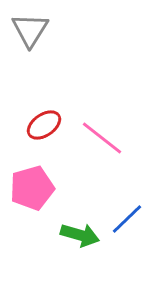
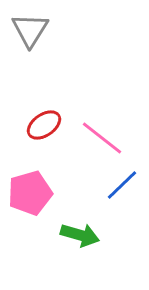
pink pentagon: moved 2 px left, 5 px down
blue line: moved 5 px left, 34 px up
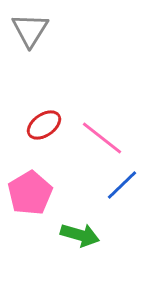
pink pentagon: rotated 15 degrees counterclockwise
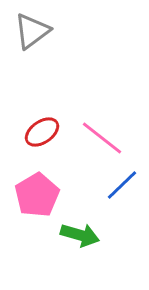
gray triangle: moved 2 px right, 1 px down; rotated 21 degrees clockwise
red ellipse: moved 2 px left, 7 px down
pink pentagon: moved 7 px right, 2 px down
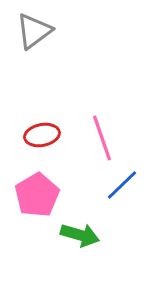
gray triangle: moved 2 px right
red ellipse: moved 3 px down; rotated 24 degrees clockwise
pink line: rotated 33 degrees clockwise
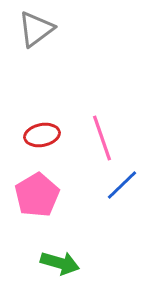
gray triangle: moved 2 px right, 2 px up
green arrow: moved 20 px left, 28 px down
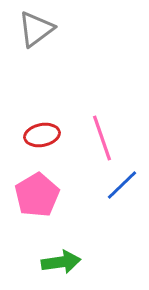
green arrow: moved 1 px right, 1 px up; rotated 24 degrees counterclockwise
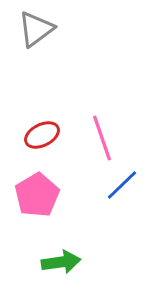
red ellipse: rotated 16 degrees counterclockwise
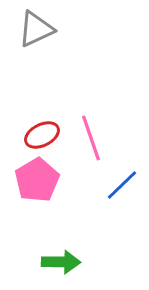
gray triangle: rotated 12 degrees clockwise
pink line: moved 11 px left
pink pentagon: moved 15 px up
green arrow: rotated 9 degrees clockwise
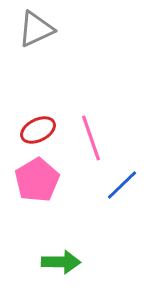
red ellipse: moved 4 px left, 5 px up
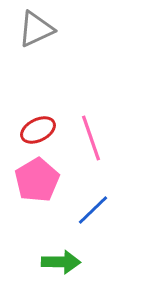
blue line: moved 29 px left, 25 px down
